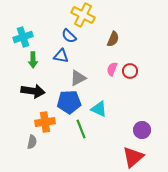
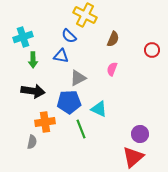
yellow cross: moved 2 px right
red circle: moved 22 px right, 21 px up
purple circle: moved 2 px left, 4 px down
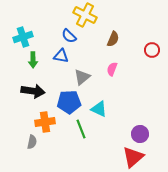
gray triangle: moved 4 px right, 1 px up; rotated 12 degrees counterclockwise
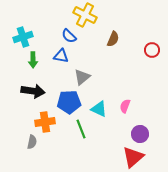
pink semicircle: moved 13 px right, 37 px down
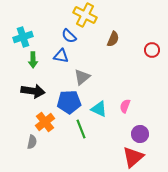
orange cross: rotated 30 degrees counterclockwise
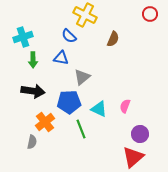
red circle: moved 2 px left, 36 px up
blue triangle: moved 2 px down
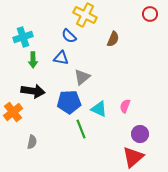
orange cross: moved 32 px left, 10 px up
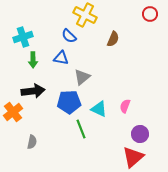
black arrow: rotated 15 degrees counterclockwise
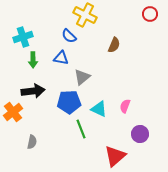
brown semicircle: moved 1 px right, 6 px down
red triangle: moved 18 px left, 1 px up
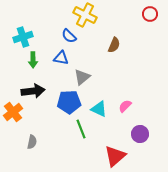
pink semicircle: rotated 24 degrees clockwise
